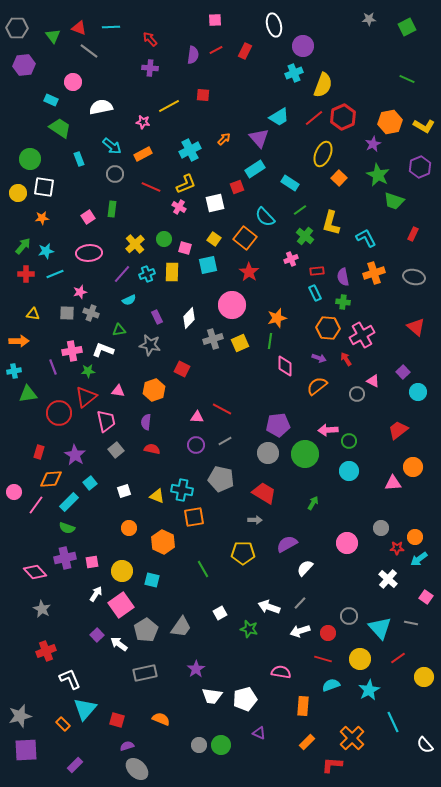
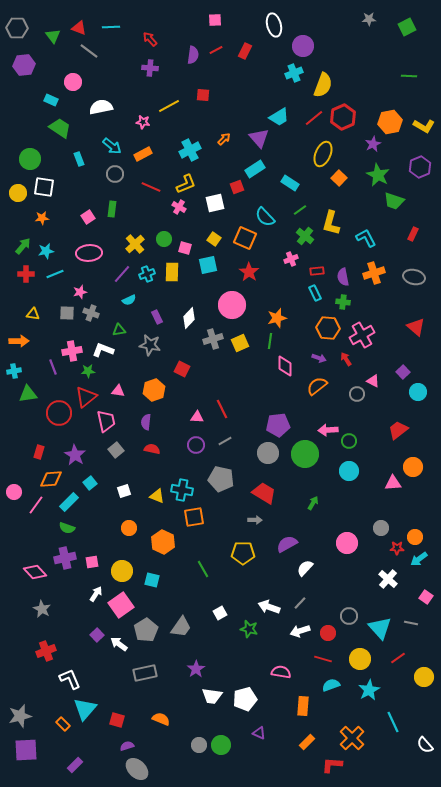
green line at (407, 79): moved 2 px right, 3 px up; rotated 21 degrees counterclockwise
orange square at (245, 238): rotated 15 degrees counterclockwise
red line at (222, 409): rotated 36 degrees clockwise
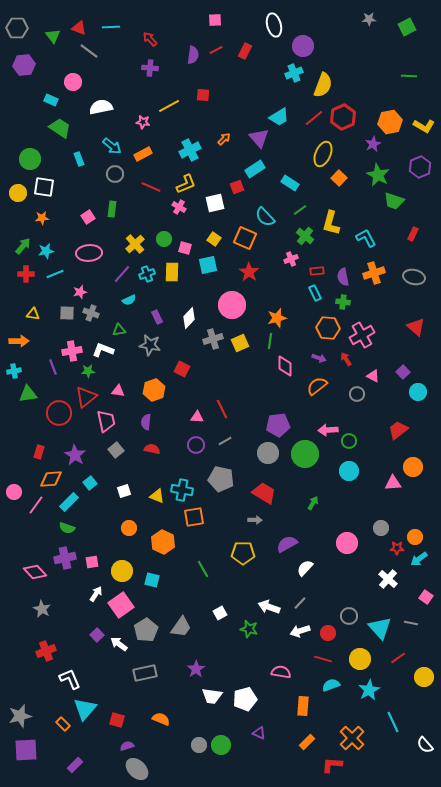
pink triangle at (373, 381): moved 5 px up
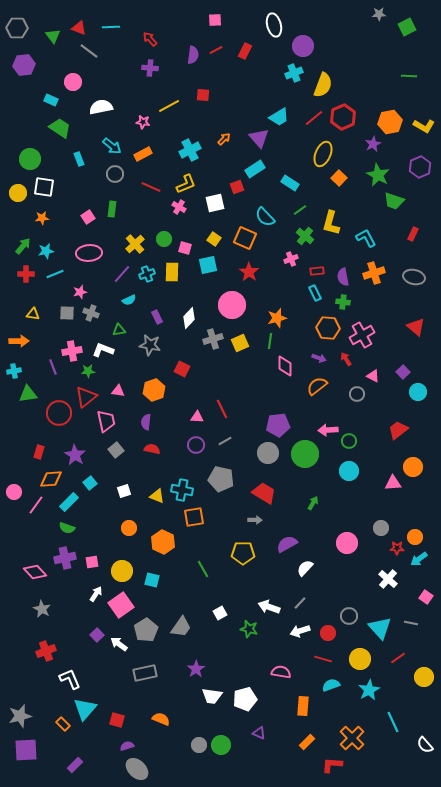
gray star at (369, 19): moved 10 px right, 5 px up
